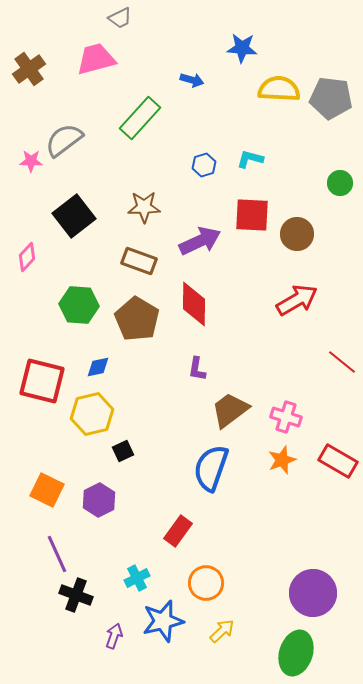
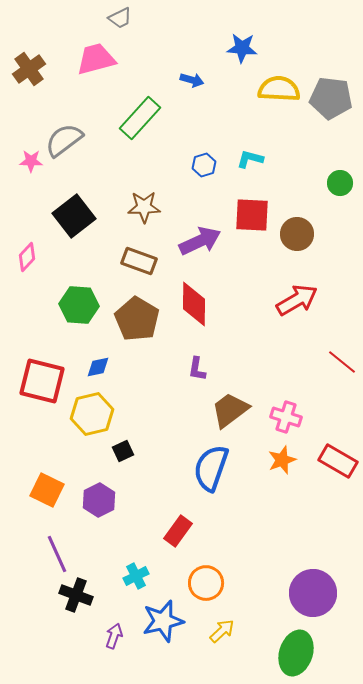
cyan cross at (137, 578): moved 1 px left, 2 px up
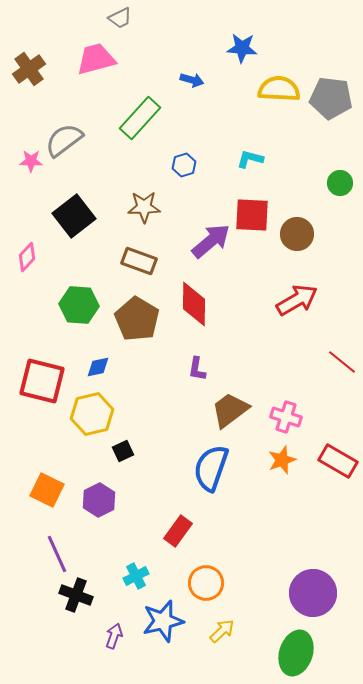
blue hexagon at (204, 165): moved 20 px left
purple arrow at (200, 241): moved 11 px right; rotated 15 degrees counterclockwise
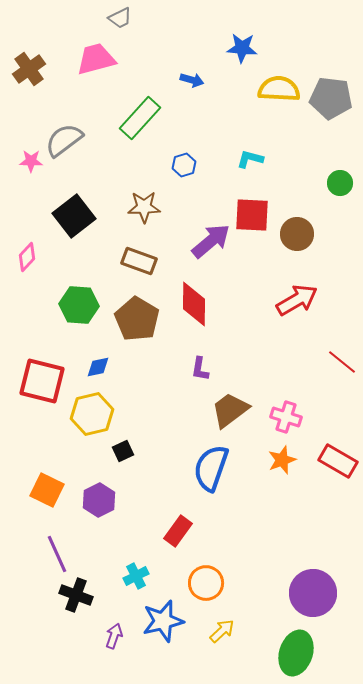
purple L-shape at (197, 369): moved 3 px right
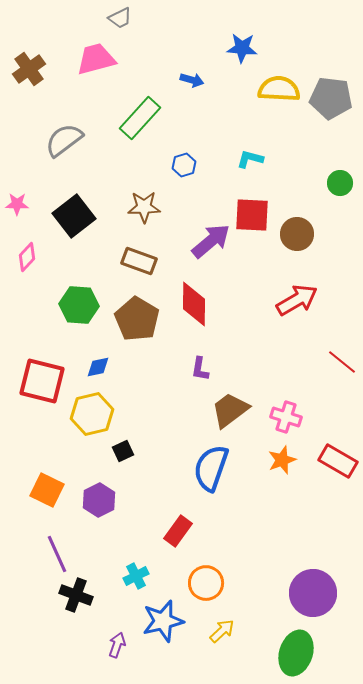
pink star at (31, 161): moved 14 px left, 43 px down
purple arrow at (114, 636): moved 3 px right, 9 px down
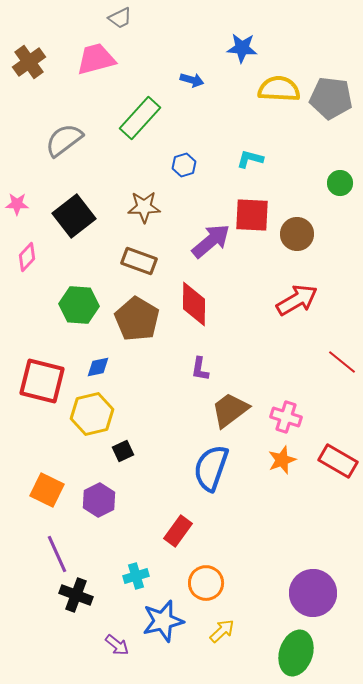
brown cross at (29, 69): moved 7 px up
cyan cross at (136, 576): rotated 10 degrees clockwise
purple arrow at (117, 645): rotated 110 degrees clockwise
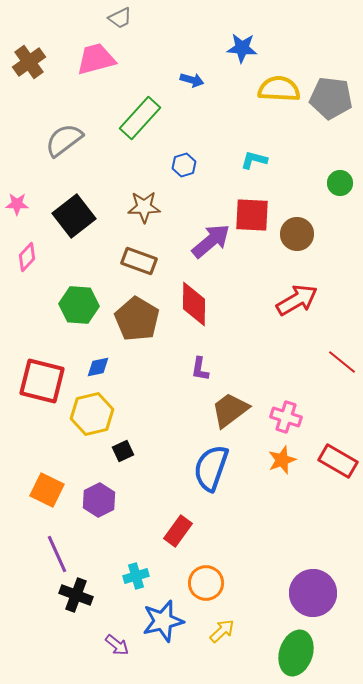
cyan L-shape at (250, 159): moved 4 px right, 1 px down
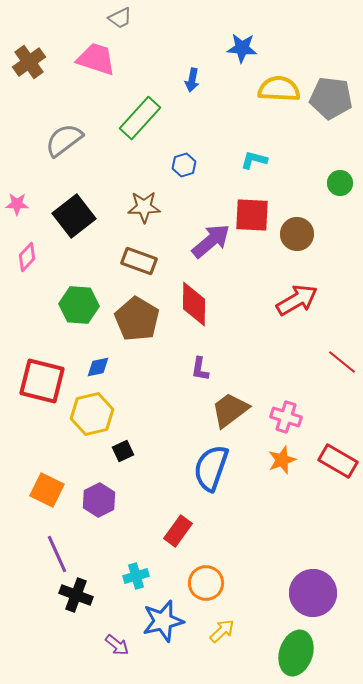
pink trapezoid at (96, 59): rotated 33 degrees clockwise
blue arrow at (192, 80): rotated 85 degrees clockwise
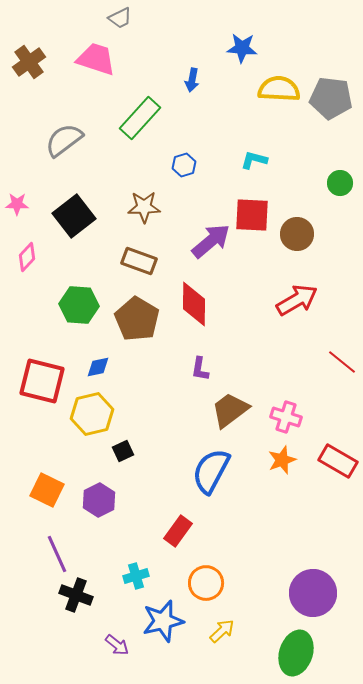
blue semicircle at (211, 468): moved 3 px down; rotated 9 degrees clockwise
